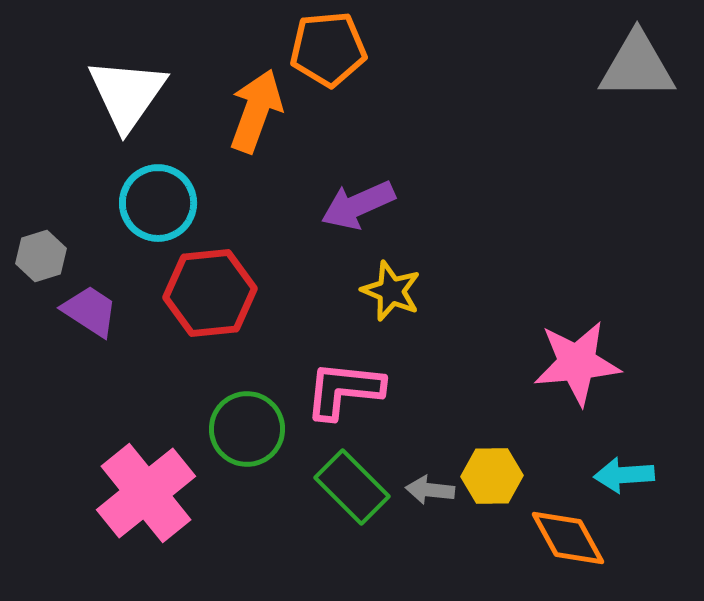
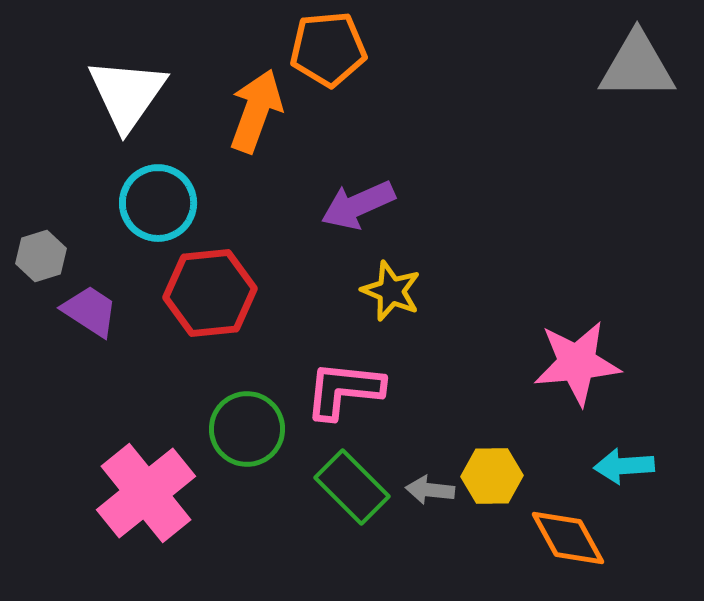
cyan arrow: moved 9 px up
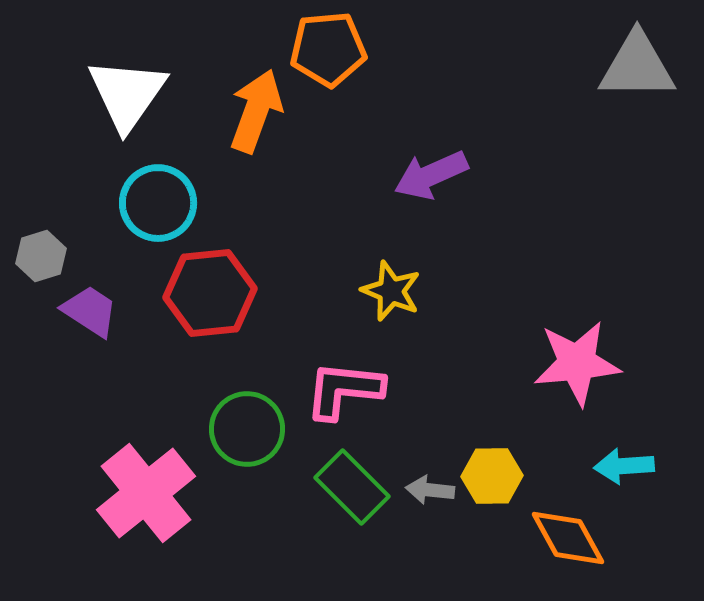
purple arrow: moved 73 px right, 30 px up
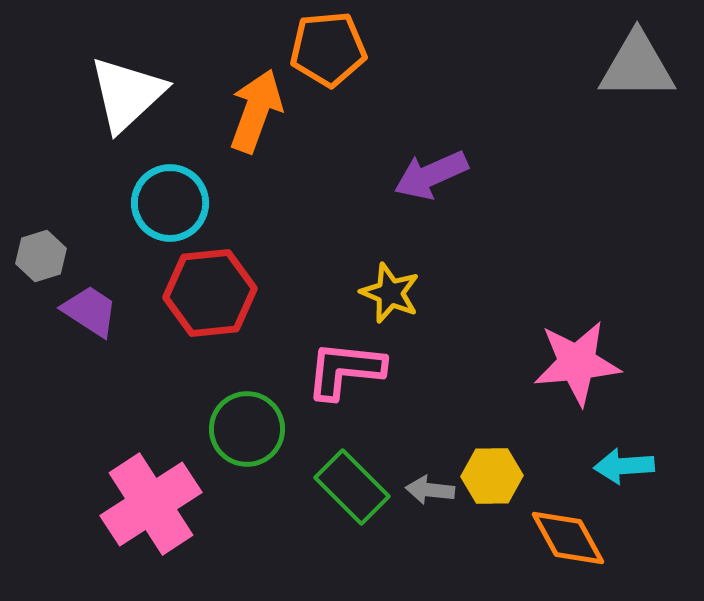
white triangle: rotated 12 degrees clockwise
cyan circle: moved 12 px right
yellow star: moved 1 px left, 2 px down
pink L-shape: moved 1 px right, 20 px up
pink cross: moved 5 px right, 11 px down; rotated 6 degrees clockwise
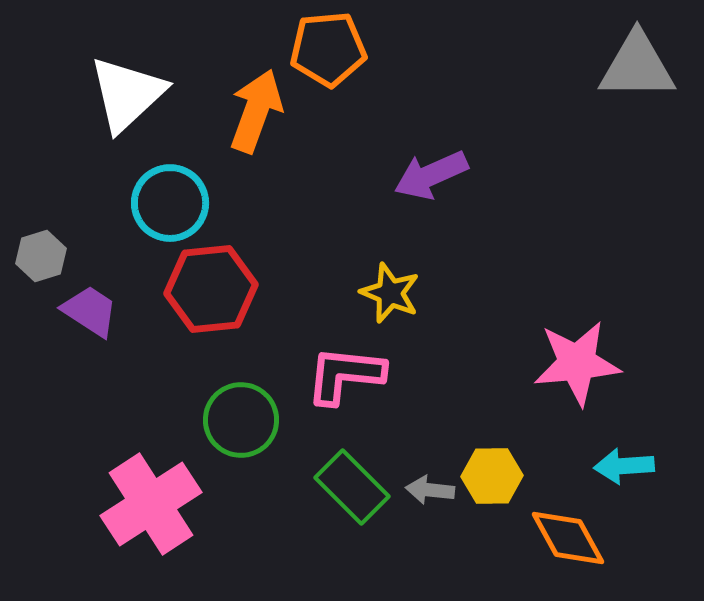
red hexagon: moved 1 px right, 4 px up
pink L-shape: moved 5 px down
green circle: moved 6 px left, 9 px up
